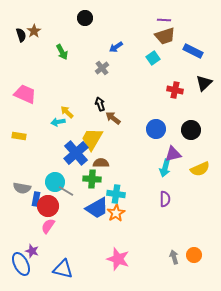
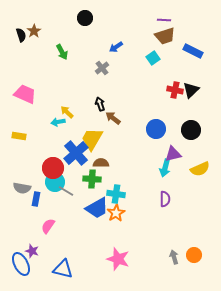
black triangle at (204, 83): moved 13 px left, 7 px down
red circle at (48, 206): moved 5 px right, 38 px up
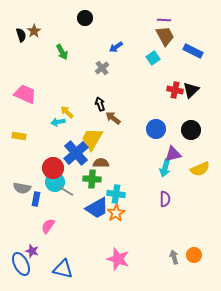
brown trapezoid at (165, 36): rotated 100 degrees counterclockwise
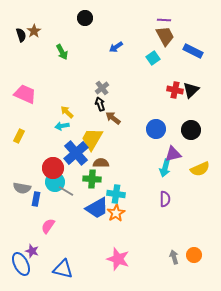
gray cross at (102, 68): moved 20 px down
cyan arrow at (58, 122): moved 4 px right, 4 px down
yellow rectangle at (19, 136): rotated 72 degrees counterclockwise
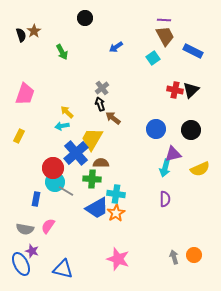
pink trapezoid at (25, 94): rotated 85 degrees clockwise
gray semicircle at (22, 188): moved 3 px right, 41 px down
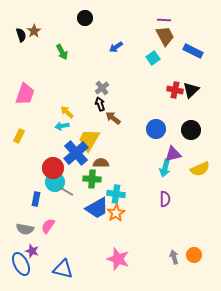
yellow trapezoid at (92, 139): moved 3 px left, 1 px down
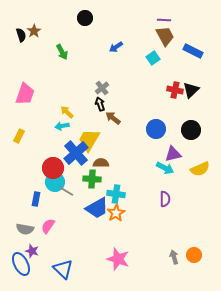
cyan arrow at (165, 168): rotated 78 degrees counterclockwise
blue triangle at (63, 269): rotated 30 degrees clockwise
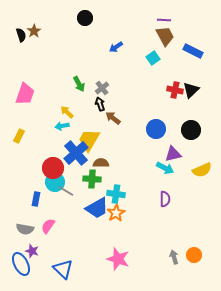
green arrow at (62, 52): moved 17 px right, 32 px down
yellow semicircle at (200, 169): moved 2 px right, 1 px down
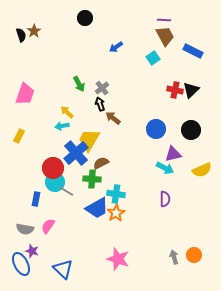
brown semicircle at (101, 163): rotated 28 degrees counterclockwise
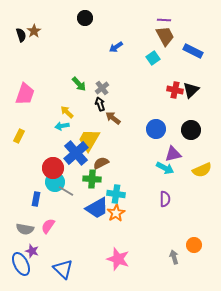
green arrow at (79, 84): rotated 14 degrees counterclockwise
orange circle at (194, 255): moved 10 px up
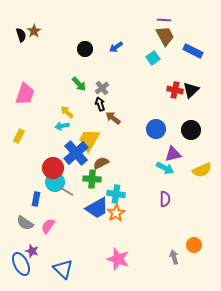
black circle at (85, 18): moved 31 px down
gray semicircle at (25, 229): moved 6 px up; rotated 24 degrees clockwise
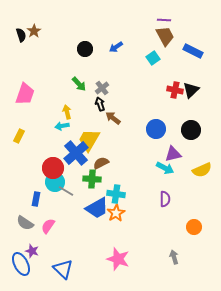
yellow arrow at (67, 112): rotated 32 degrees clockwise
orange circle at (194, 245): moved 18 px up
